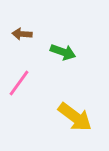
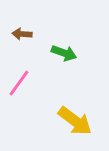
green arrow: moved 1 px right, 1 px down
yellow arrow: moved 4 px down
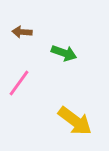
brown arrow: moved 2 px up
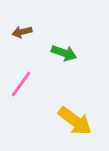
brown arrow: rotated 18 degrees counterclockwise
pink line: moved 2 px right, 1 px down
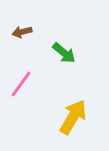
green arrow: rotated 20 degrees clockwise
yellow arrow: moved 2 px left, 4 px up; rotated 96 degrees counterclockwise
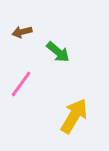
green arrow: moved 6 px left, 1 px up
yellow arrow: moved 1 px right, 1 px up
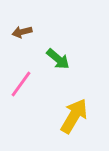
green arrow: moved 7 px down
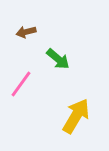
brown arrow: moved 4 px right
yellow arrow: moved 2 px right
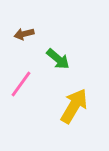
brown arrow: moved 2 px left, 2 px down
yellow arrow: moved 2 px left, 10 px up
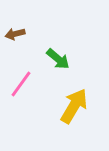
brown arrow: moved 9 px left
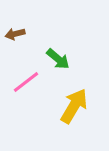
pink line: moved 5 px right, 2 px up; rotated 16 degrees clockwise
